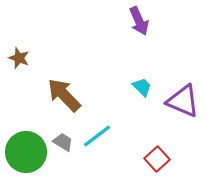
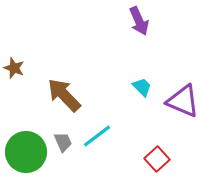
brown star: moved 5 px left, 10 px down
gray trapezoid: rotated 35 degrees clockwise
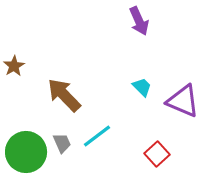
brown star: moved 2 px up; rotated 20 degrees clockwise
gray trapezoid: moved 1 px left, 1 px down
red square: moved 5 px up
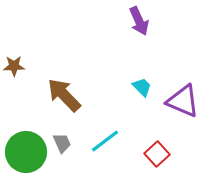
brown star: rotated 30 degrees clockwise
cyan line: moved 8 px right, 5 px down
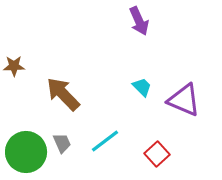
brown arrow: moved 1 px left, 1 px up
purple triangle: moved 1 px right, 1 px up
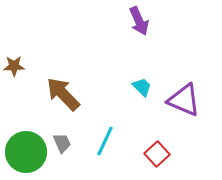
cyan line: rotated 28 degrees counterclockwise
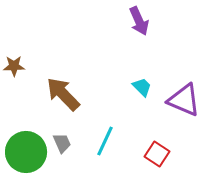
red square: rotated 15 degrees counterclockwise
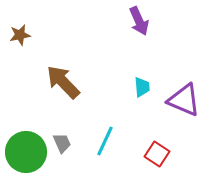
brown star: moved 6 px right, 31 px up; rotated 10 degrees counterclockwise
cyan trapezoid: rotated 40 degrees clockwise
brown arrow: moved 12 px up
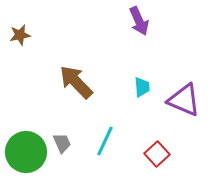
brown arrow: moved 13 px right
red square: rotated 15 degrees clockwise
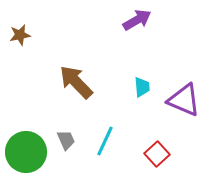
purple arrow: moved 2 px left, 1 px up; rotated 96 degrees counterclockwise
gray trapezoid: moved 4 px right, 3 px up
